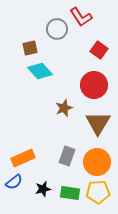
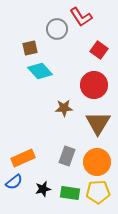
brown star: rotated 18 degrees clockwise
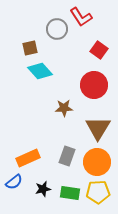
brown triangle: moved 5 px down
orange rectangle: moved 5 px right
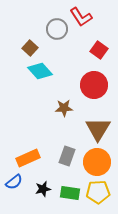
brown square: rotated 35 degrees counterclockwise
brown triangle: moved 1 px down
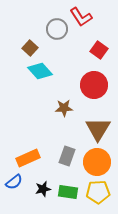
green rectangle: moved 2 px left, 1 px up
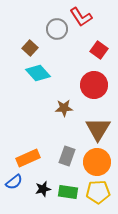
cyan diamond: moved 2 px left, 2 px down
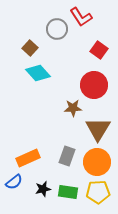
brown star: moved 9 px right
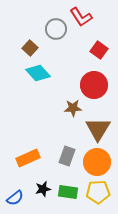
gray circle: moved 1 px left
blue semicircle: moved 1 px right, 16 px down
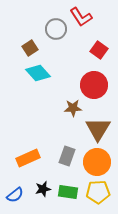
brown square: rotated 14 degrees clockwise
blue semicircle: moved 3 px up
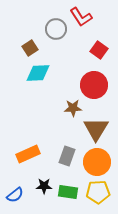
cyan diamond: rotated 50 degrees counterclockwise
brown triangle: moved 2 px left
orange rectangle: moved 4 px up
black star: moved 1 px right, 3 px up; rotated 14 degrees clockwise
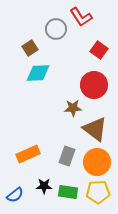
brown triangle: moved 1 px left; rotated 24 degrees counterclockwise
